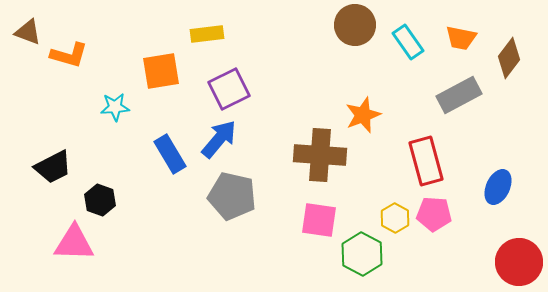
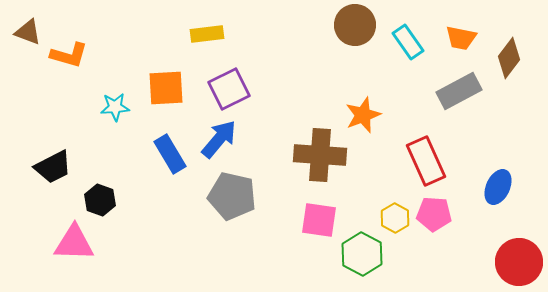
orange square: moved 5 px right, 17 px down; rotated 6 degrees clockwise
gray rectangle: moved 4 px up
red rectangle: rotated 9 degrees counterclockwise
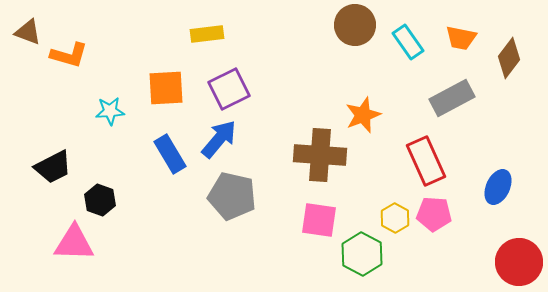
gray rectangle: moved 7 px left, 7 px down
cyan star: moved 5 px left, 4 px down
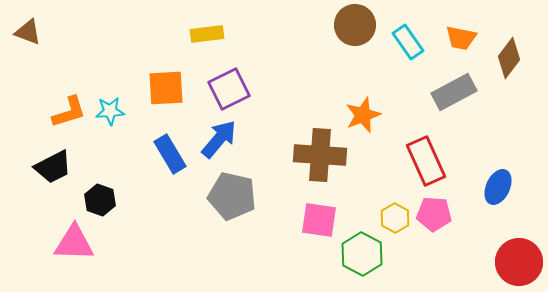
orange L-shape: moved 57 px down; rotated 33 degrees counterclockwise
gray rectangle: moved 2 px right, 6 px up
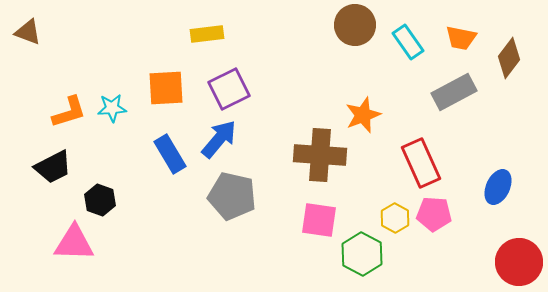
cyan star: moved 2 px right, 3 px up
red rectangle: moved 5 px left, 2 px down
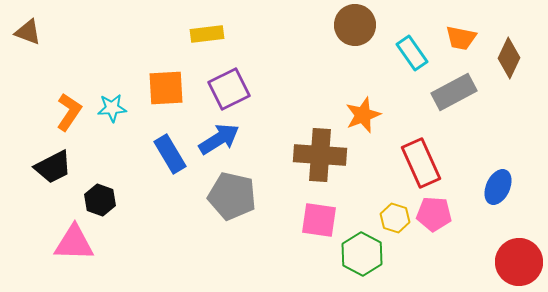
cyan rectangle: moved 4 px right, 11 px down
brown diamond: rotated 12 degrees counterclockwise
orange L-shape: rotated 39 degrees counterclockwise
blue arrow: rotated 18 degrees clockwise
yellow hexagon: rotated 12 degrees counterclockwise
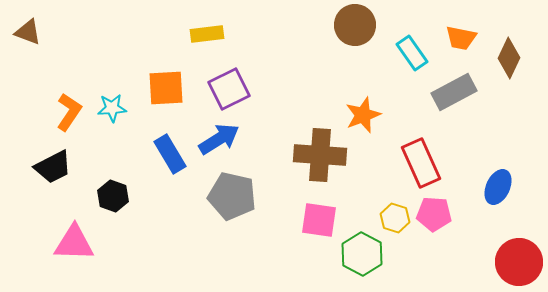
black hexagon: moved 13 px right, 4 px up
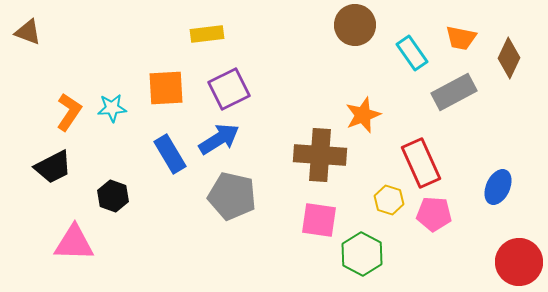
yellow hexagon: moved 6 px left, 18 px up
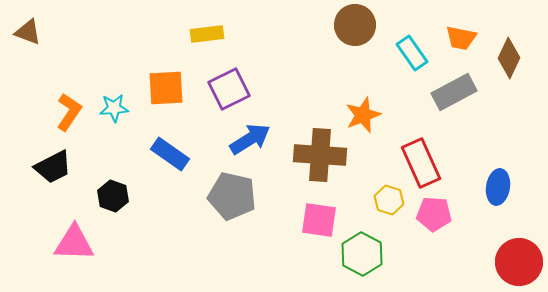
cyan star: moved 2 px right
blue arrow: moved 31 px right
blue rectangle: rotated 24 degrees counterclockwise
blue ellipse: rotated 16 degrees counterclockwise
